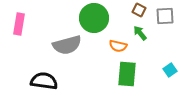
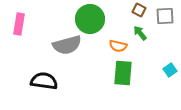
green circle: moved 4 px left, 1 px down
green rectangle: moved 4 px left, 1 px up
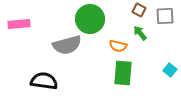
pink rectangle: rotated 75 degrees clockwise
cyan square: rotated 16 degrees counterclockwise
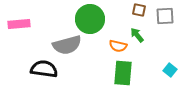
brown square: rotated 16 degrees counterclockwise
green arrow: moved 3 px left, 2 px down
black semicircle: moved 12 px up
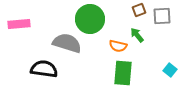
brown square: rotated 32 degrees counterclockwise
gray square: moved 3 px left
gray semicircle: moved 2 px up; rotated 148 degrees counterclockwise
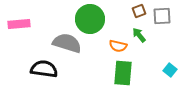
brown square: moved 1 px down
green arrow: moved 2 px right
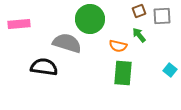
black semicircle: moved 2 px up
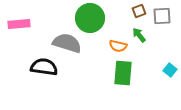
green circle: moved 1 px up
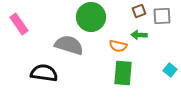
green circle: moved 1 px right, 1 px up
pink rectangle: rotated 60 degrees clockwise
green arrow: rotated 49 degrees counterclockwise
gray semicircle: moved 2 px right, 2 px down
black semicircle: moved 6 px down
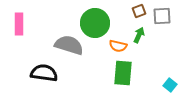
green circle: moved 4 px right, 6 px down
pink rectangle: rotated 35 degrees clockwise
green arrow: rotated 112 degrees clockwise
cyan square: moved 15 px down
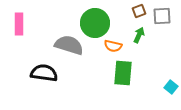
orange semicircle: moved 5 px left
cyan square: moved 1 px right, 2 px down
